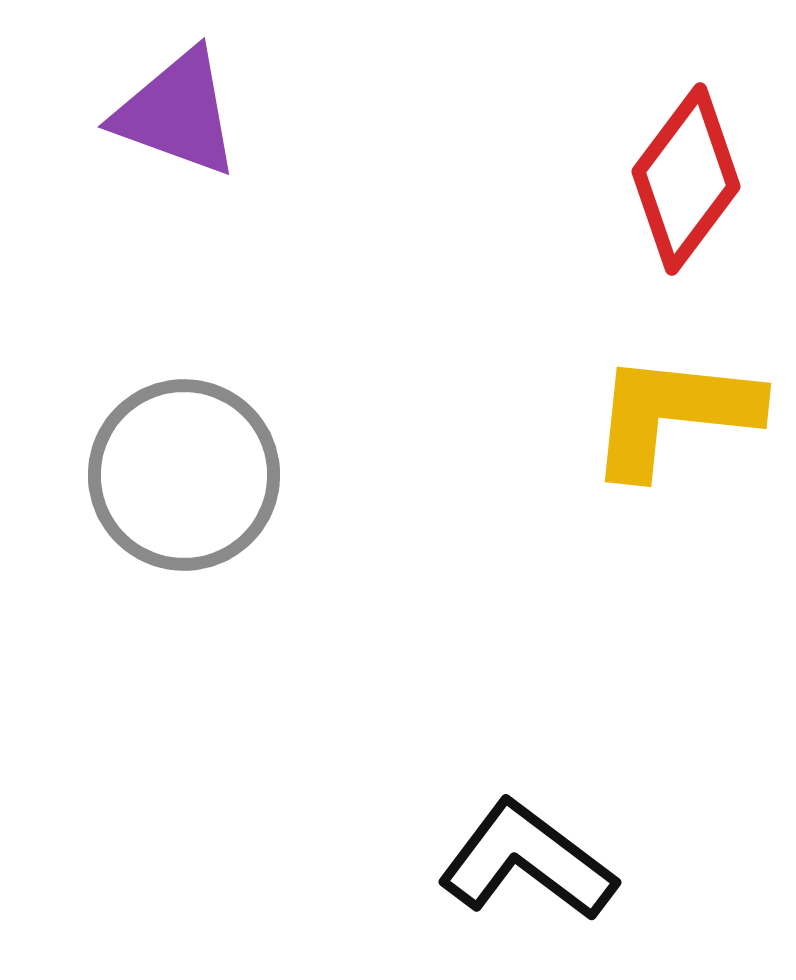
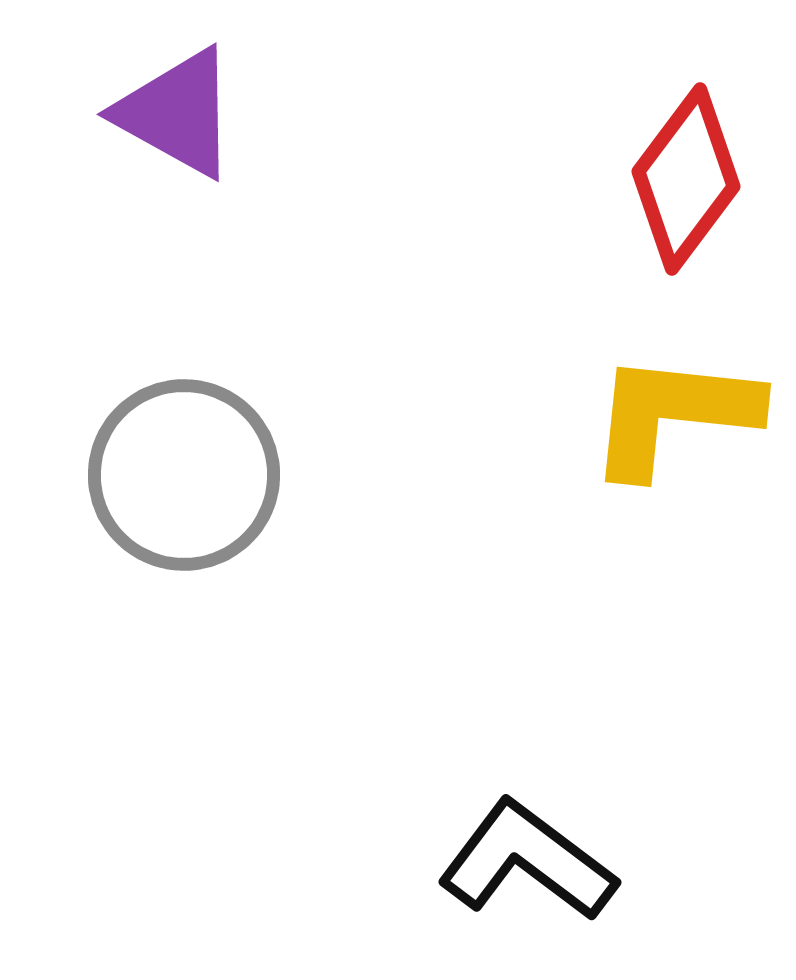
purple triangle: rotated 9 degrees clockwise
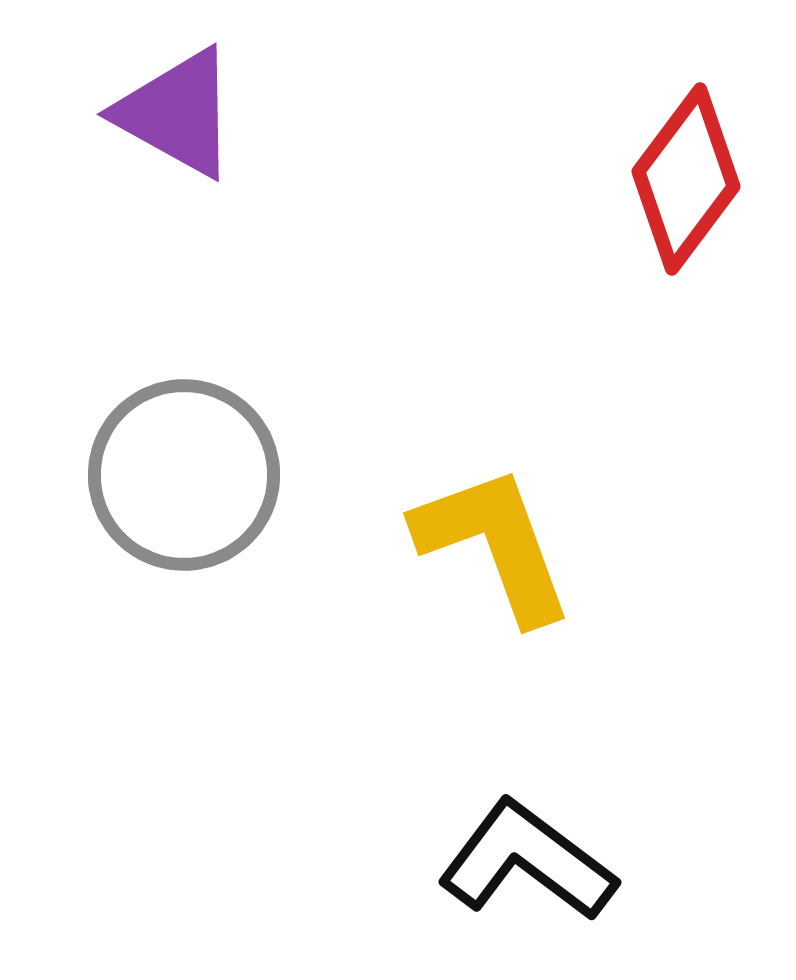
yellow L-shape: moved 179 px left, 130 px down; rotated 64 degrees clockwise
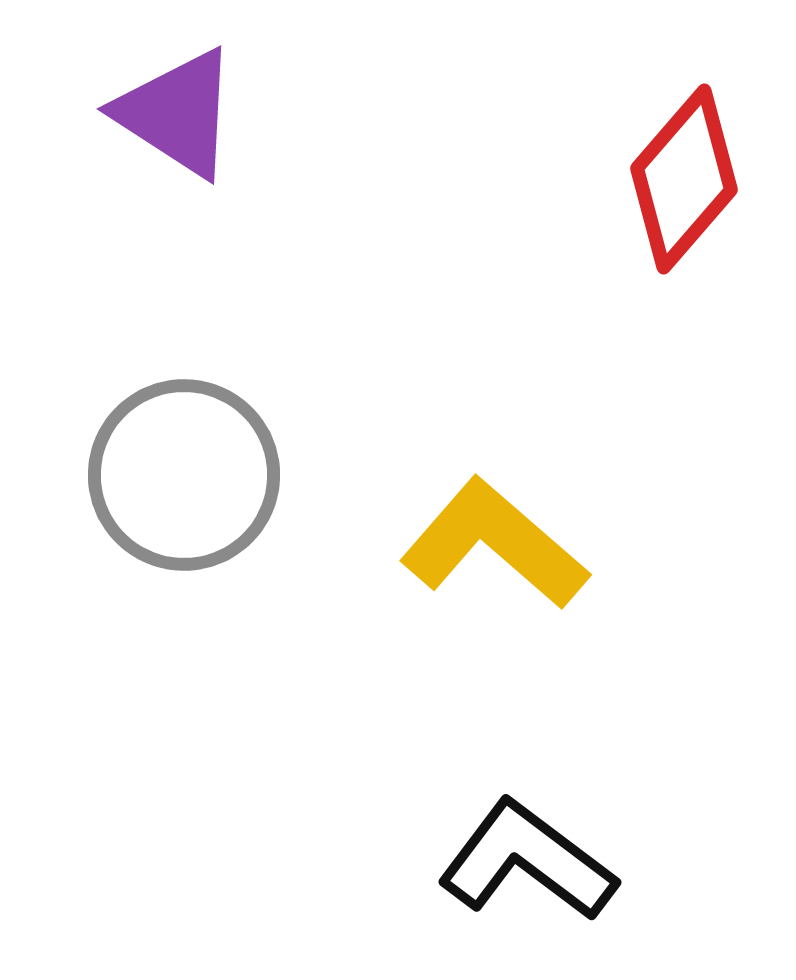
purple triangle: rotated 4 degrees clockwise
red diamond: moved 2 px left; rotated 4 degrees clockwise
yellow L-shape: rotated 29 degrees counterclockwise
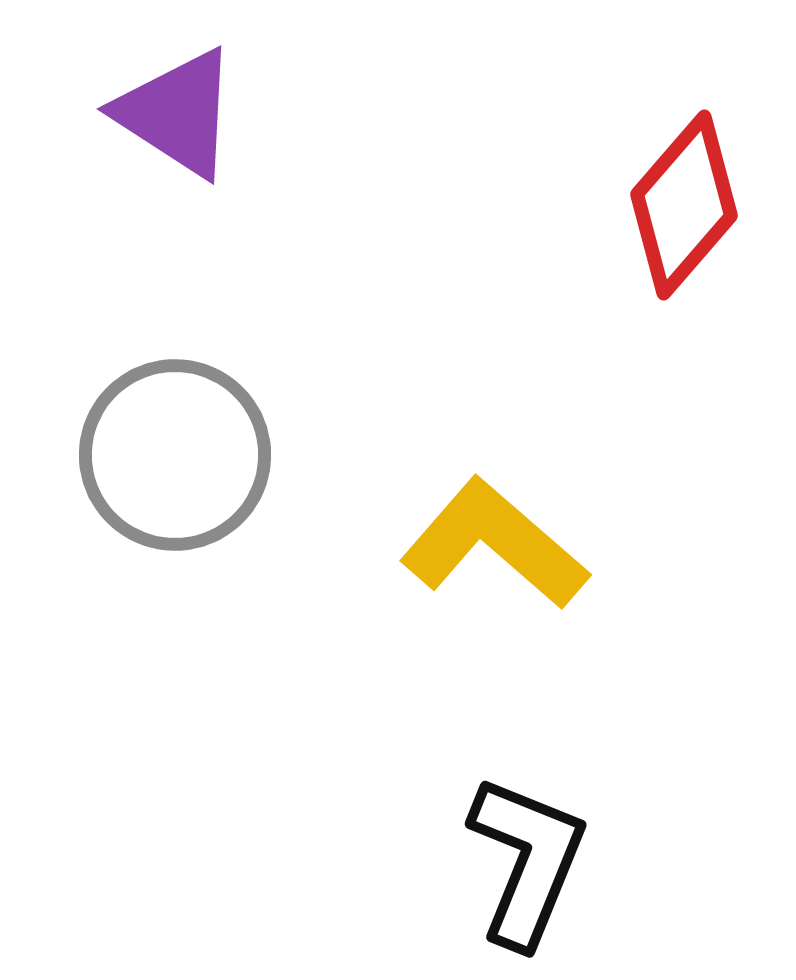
red diamond: moved 26 px down
gray circle: moved 9 px left, 20 px up
black L-shape: rotated 75 degrees clockwise
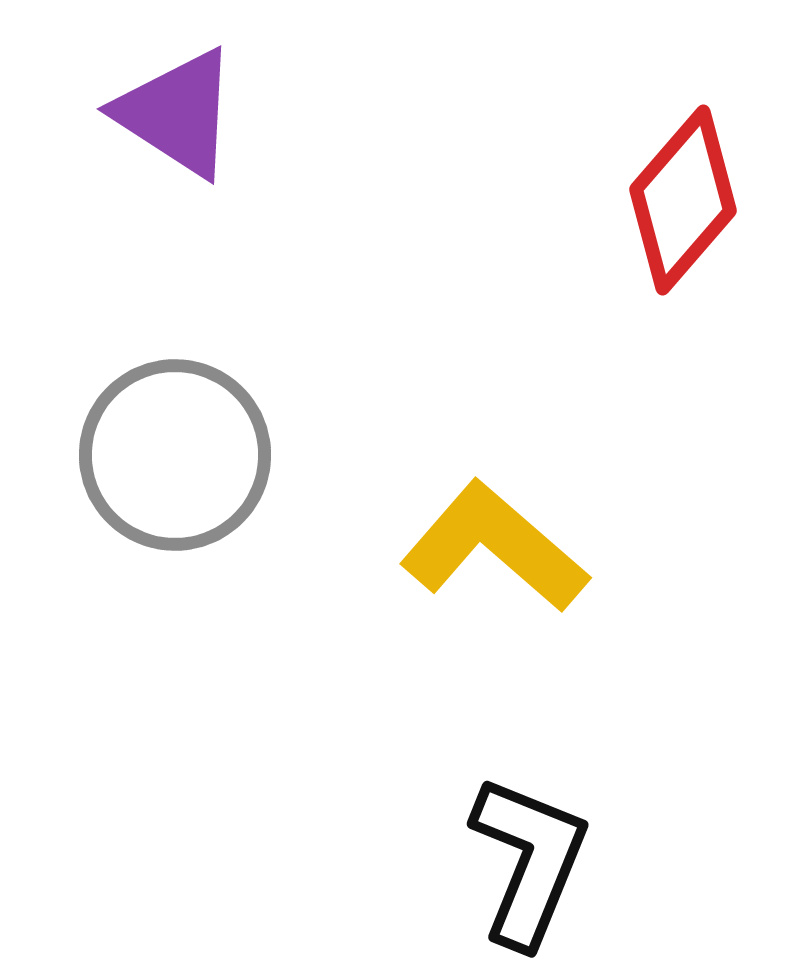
red diamond: moved 1 px left, 5 px up
yellow L-shape: moved 3 px down
black L-shape: moved 2 px right
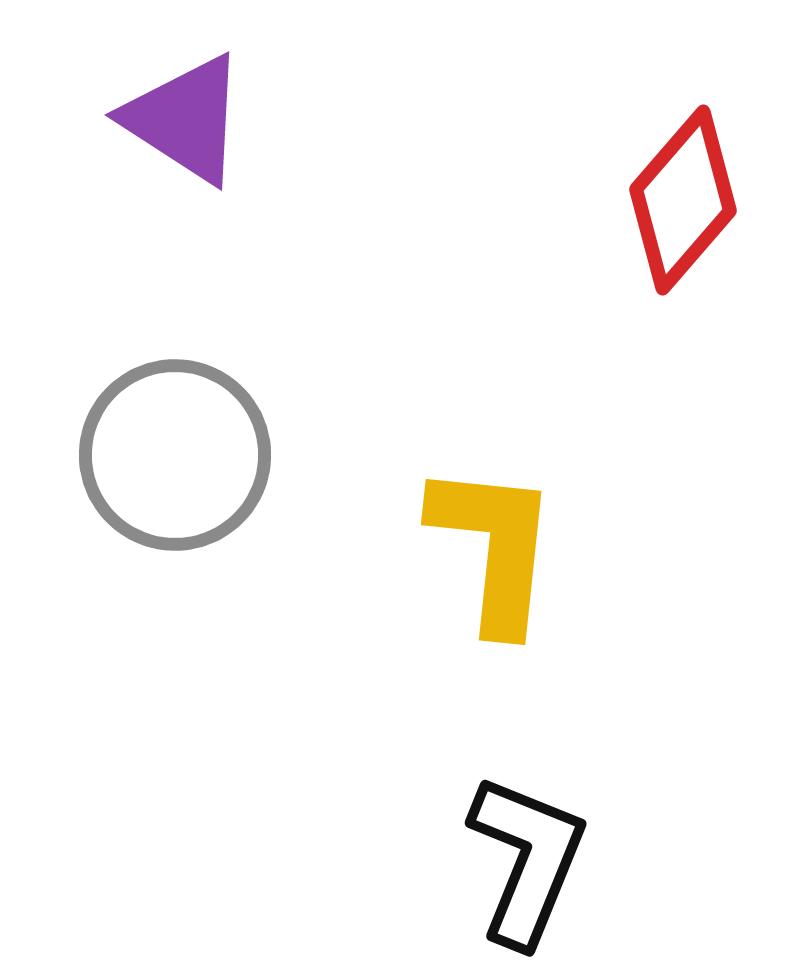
purple triangle: moved 8 px right, 6 px down
yellow L-shape: rotated 55 degrees clockwise
black L-shape: moved 2 px left, 1 px up
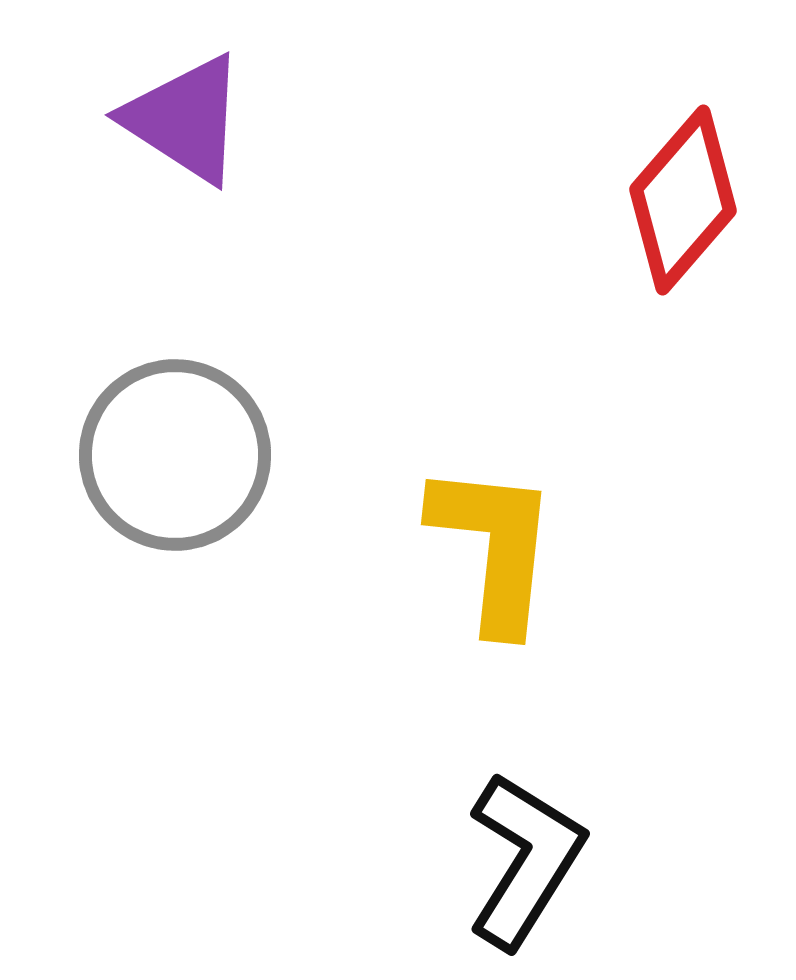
black L-shape: moved 2 px left; rotated 10 degrees clockwise
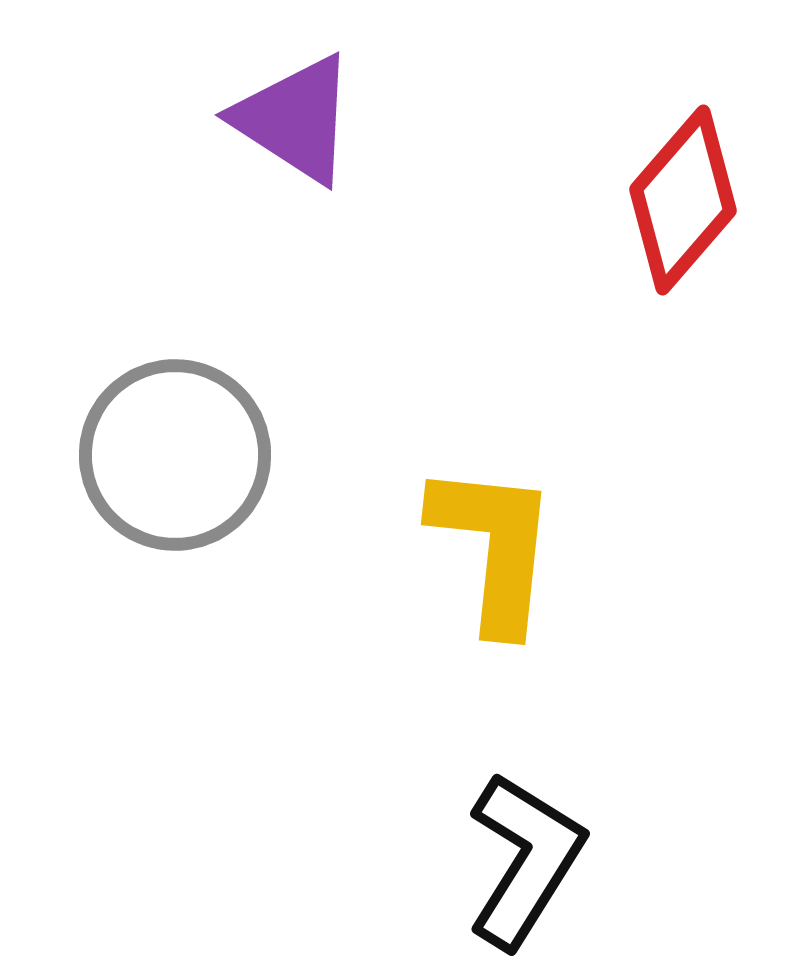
purple triangle: moved 110 px right
